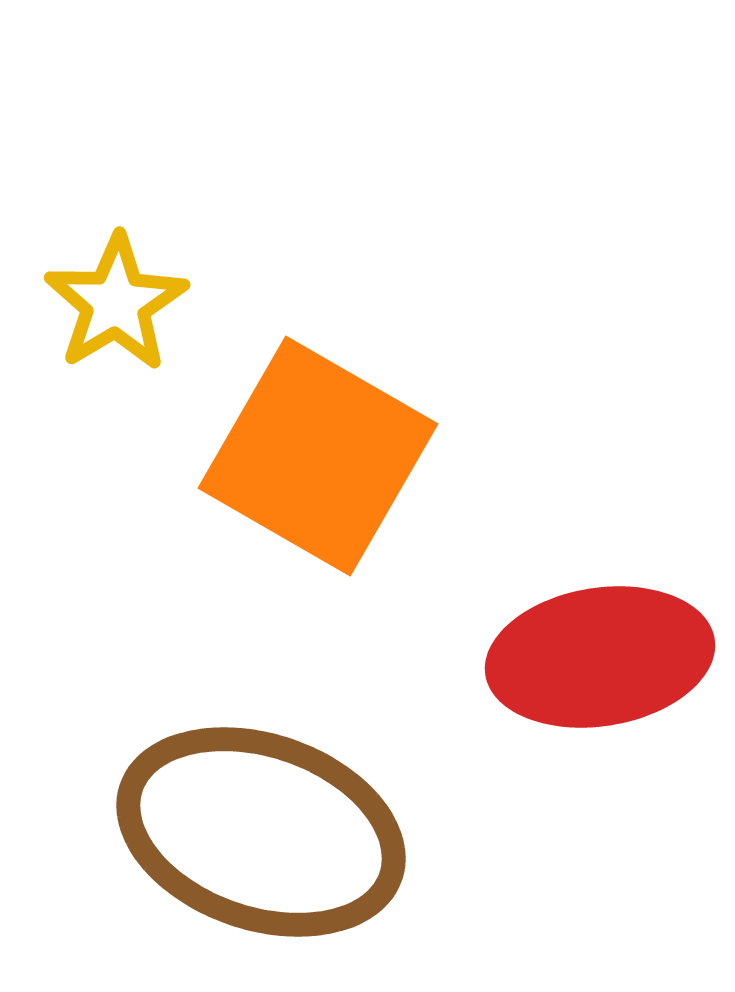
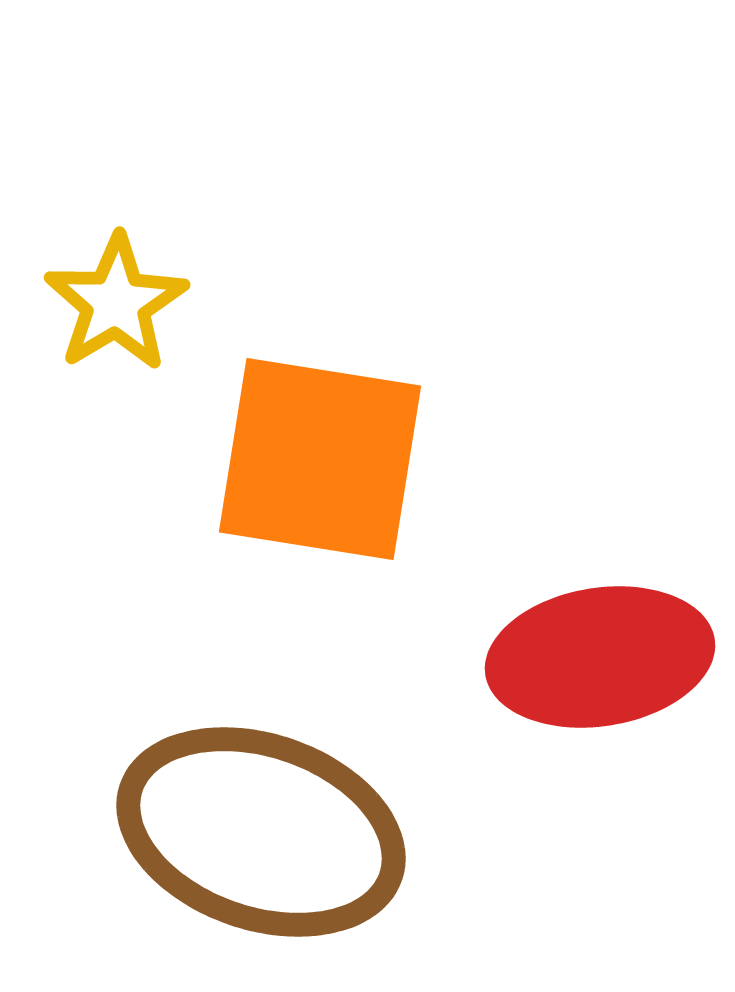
orange square: moved 2 px right, 3 px down; rotated 21 degrees counterclockwise
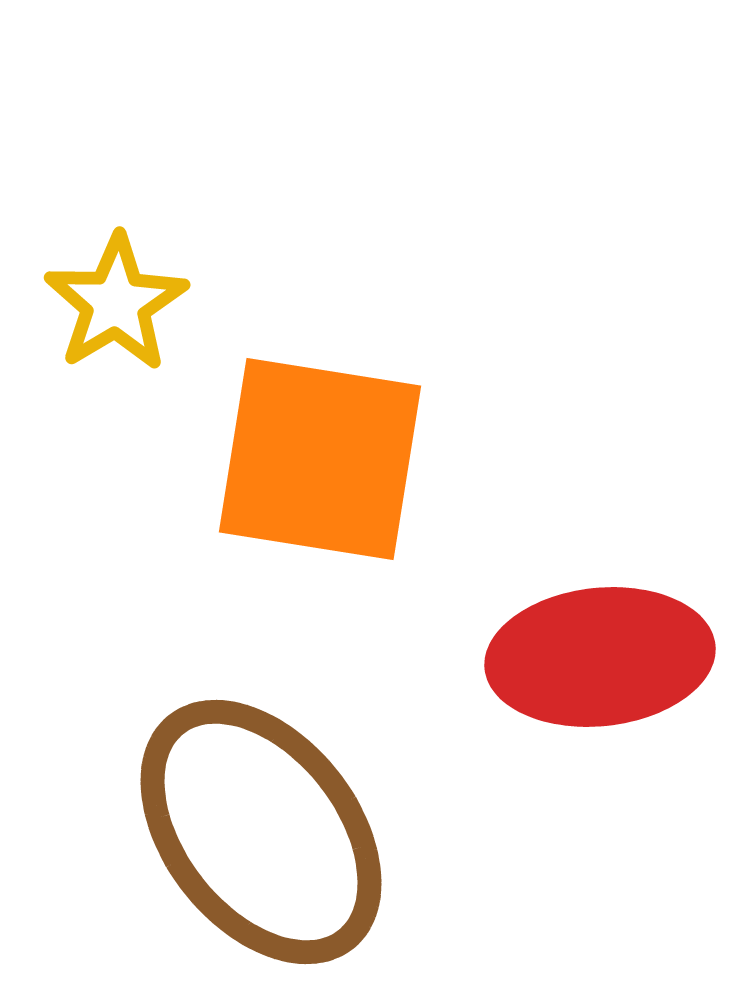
red ellipse: rotated 3 degrees clockwise
brown ellipse: rotated 33 degrees clockwise
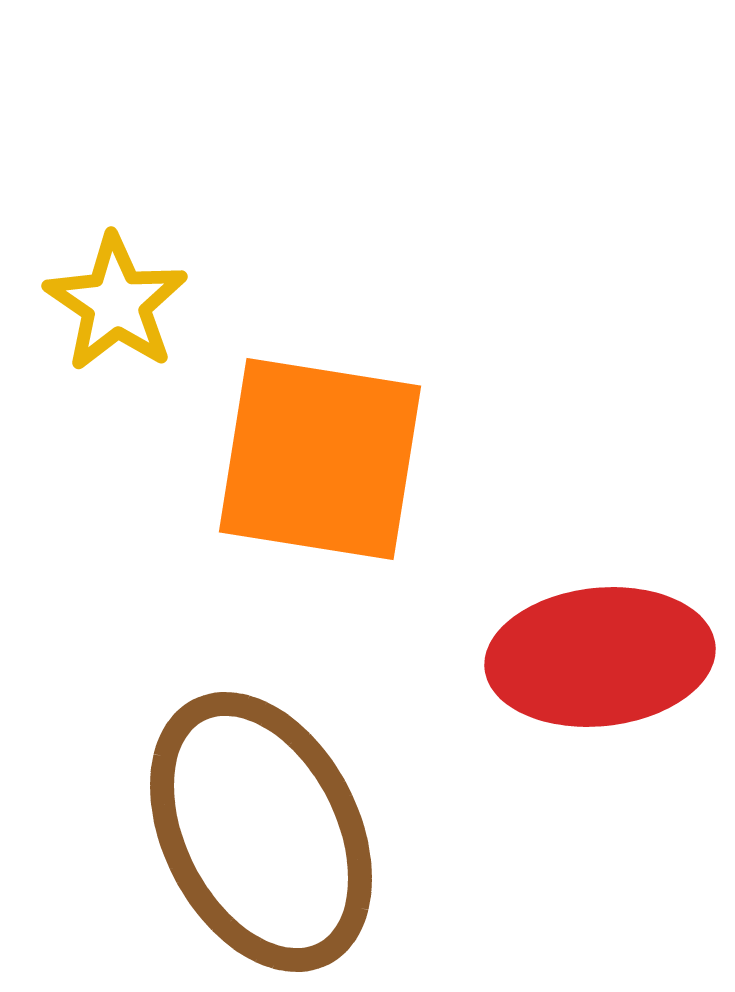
yellow star: rotated 7 degrees counterclockwise
brown ellipse: rotated 11 degrees clockwise
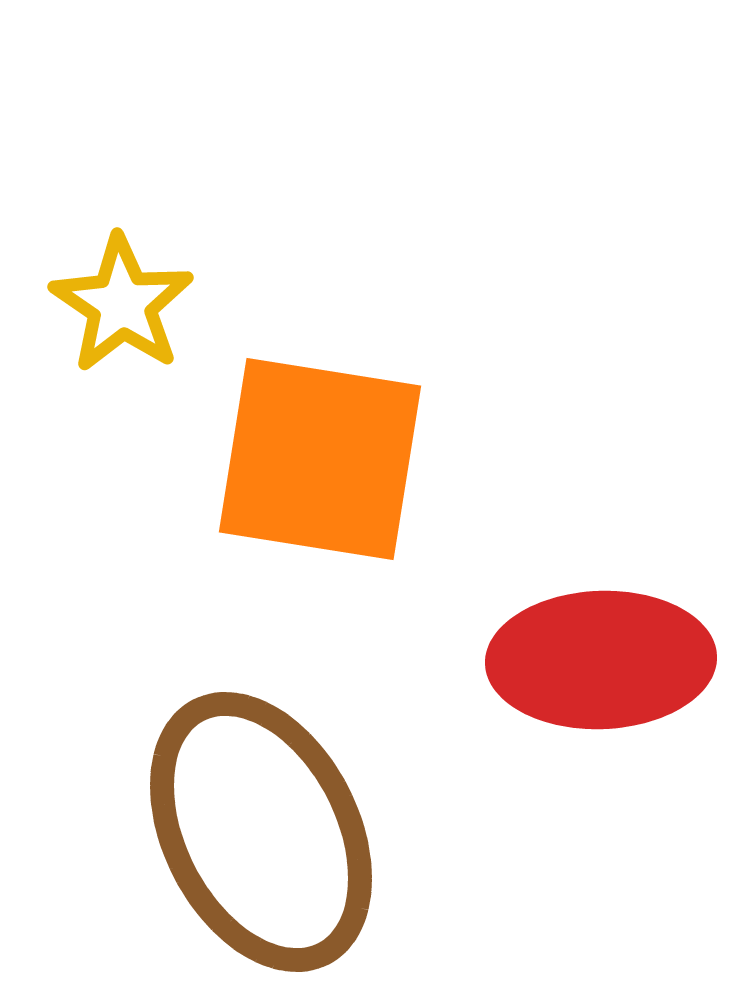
yellow star: moved 6 px right, 1 px down
red ellipse: moved 1 px right, 3 px down; rotated 4 degrees clockwise
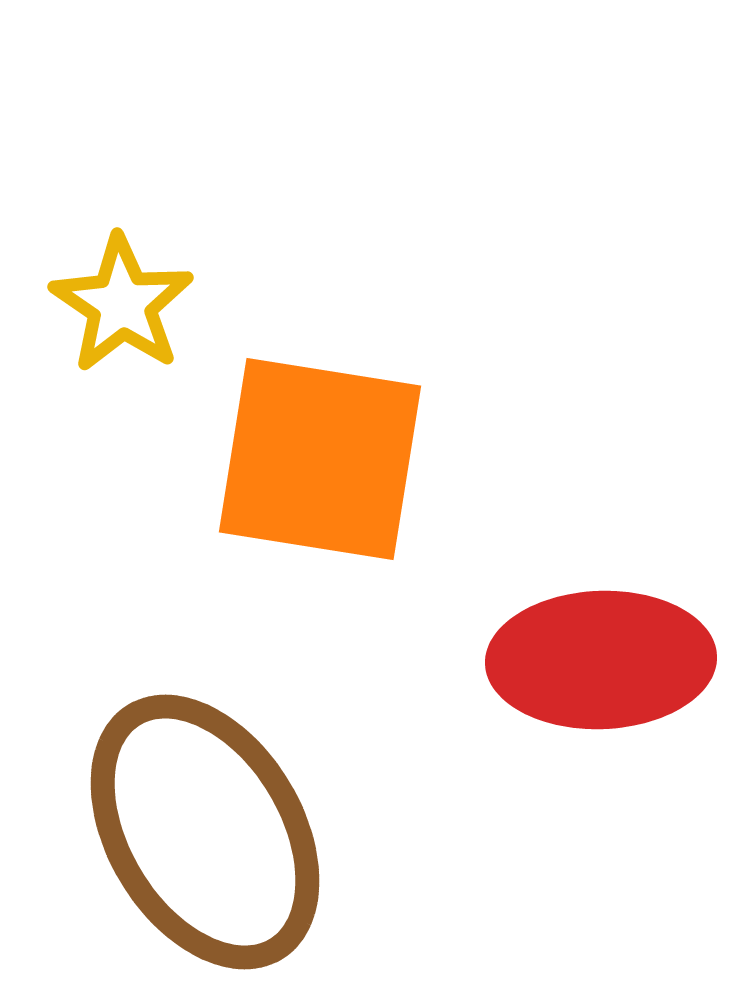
brown ellipse: moved 56 px left; rotated 4 degrees counterclockwise
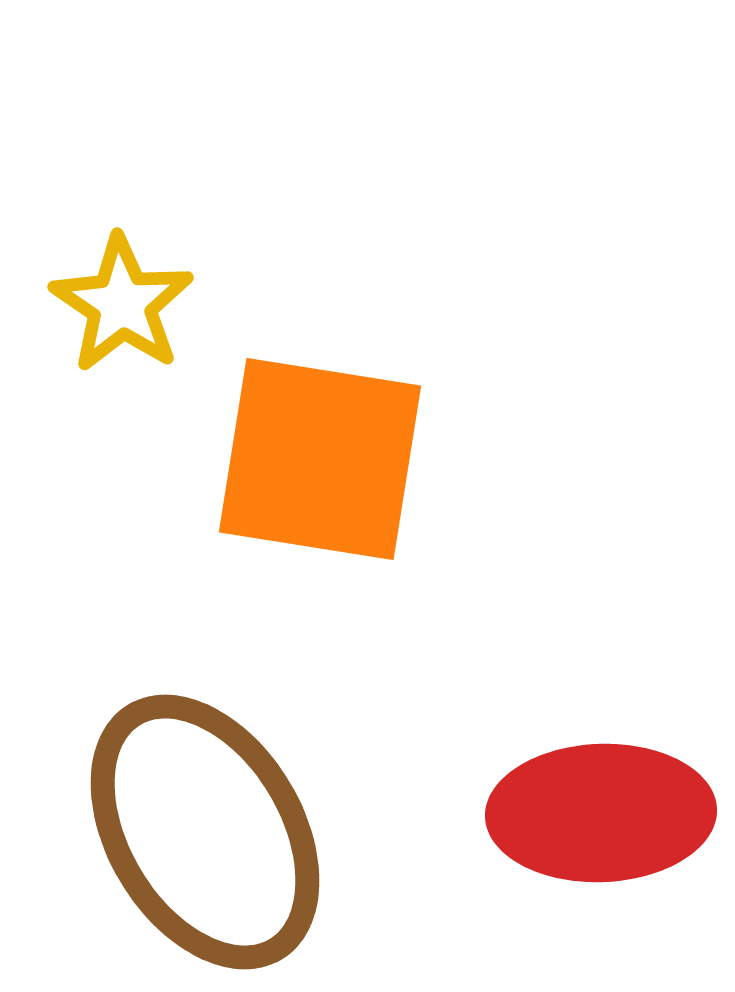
red ellipse: moved 153 px down
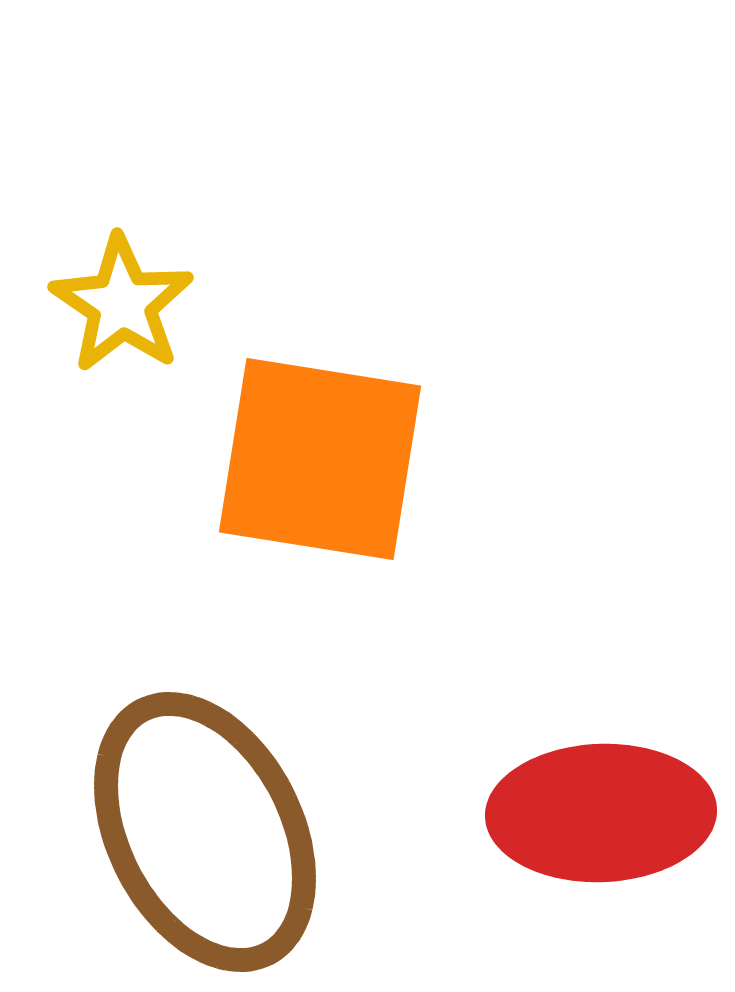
brown ellipse: rotated 4 degrees clockwise
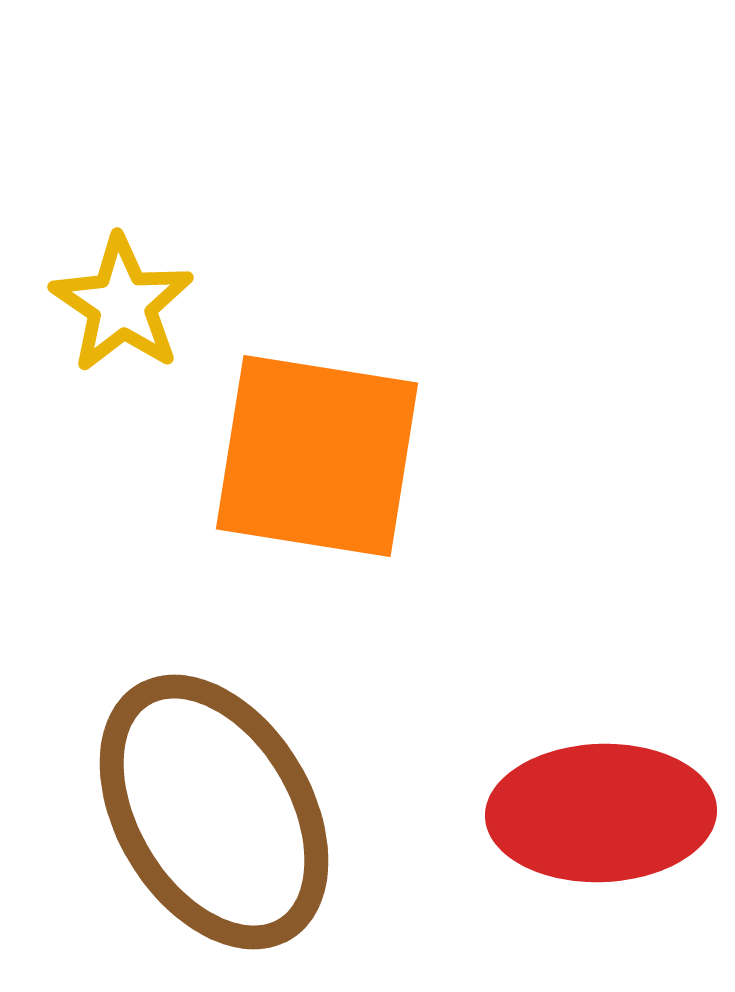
orange square: moved 3 px left, 3 px up
brown ellipse: moved 9 px right, 20 px up; rotated 4 degrees counterclockwise
